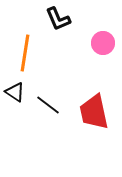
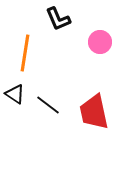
pink circle: moved 3 px left, 1 px up
black triangle: moved 2 px down
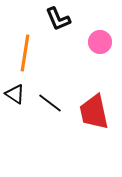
black line: moved 2 px right, 2 px up
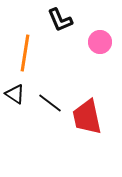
black L-shape: moved 2 px right, 1 px down
red trapezoid: moved 7 px left, 5 px down
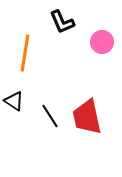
black L-shape: moved 2 px right, 2 px down
pink circle: moved 2 px right
black triangle: moved 1 px left, 7 px down
black line: moved 13 px down; rotated 20 degrees clockwise
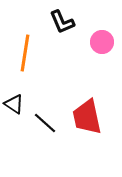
black triangle: moved 3 px down
black line: moved 5 px left, 7 px down; rotated 15 degrees counterclockwise
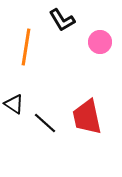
black L-shape: moved 2 px up; rotated 8 degrees counterclockwise
pink circle: moved 2 px left
orange line: moved 1 px right, 6 px up
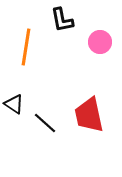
black L-shape: rotated 20 degrees clockwise
red trapezoid: moved 2 px right, 2 px up
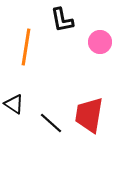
red trapezoid: rotated 21 degrees clockwise
black line: moved 6 px right
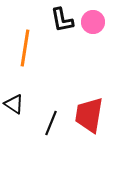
pink circle: moved 7 px left, 20 px up
orange line: moved 1 px left, 1 px down
black line: rotated 70 degrees clockwise
